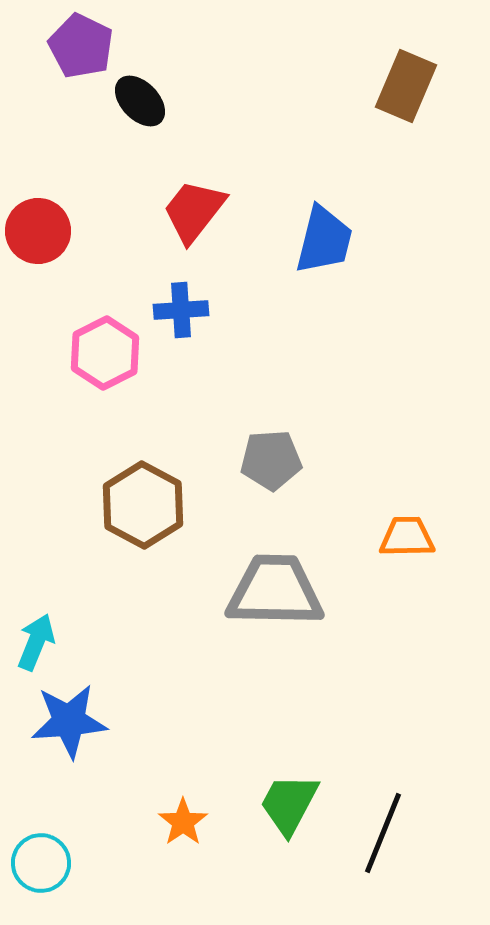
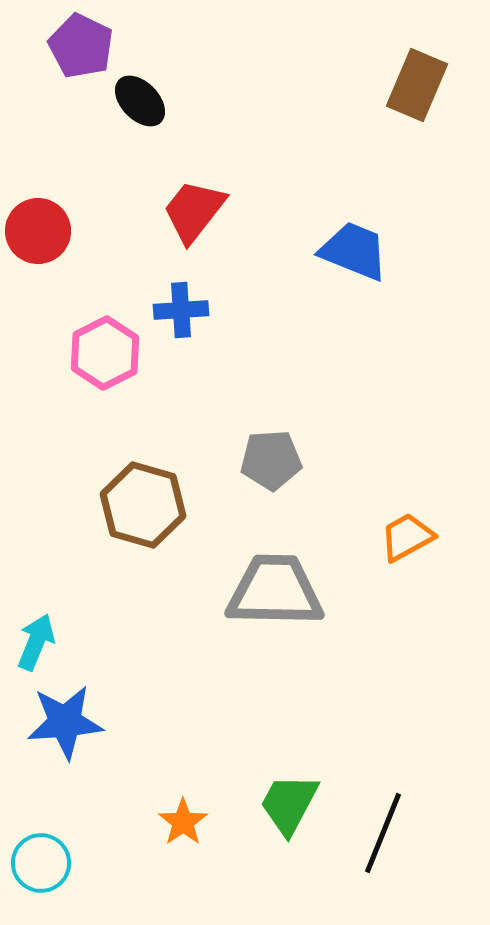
brown rectangle: moved 11 px right, 1 px up
blue trapezoid: moved 30 px right, 11 px down; rotated 82 degrees counterclockwise
brown hexagon: rotated 12 degrees counterclockwise
orange trapezoid: rotated 28 degrees counterclockwise
blue star: moved 4 px left, 1 px down
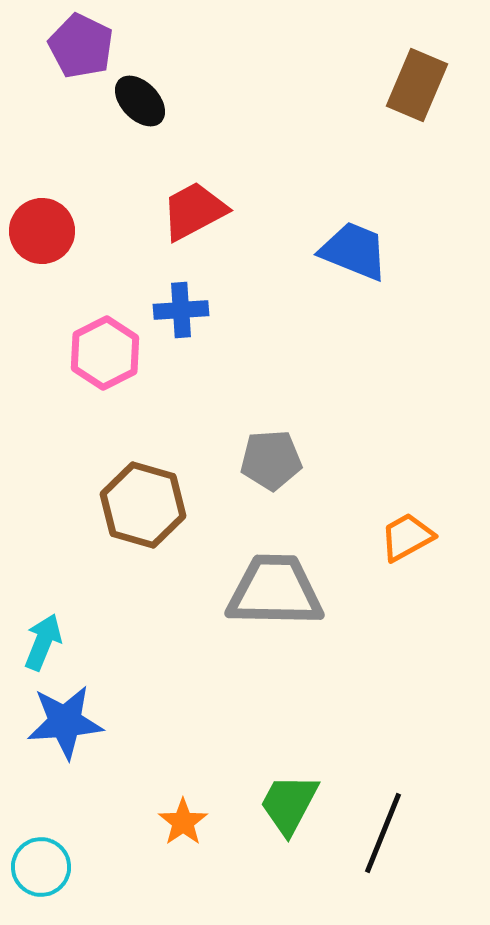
red trapezoid: rotated 24 degrees clockwise
red circle: moved 4 px right
cyan arrow: moved 7 px right
cyan circle: moved 4 px down
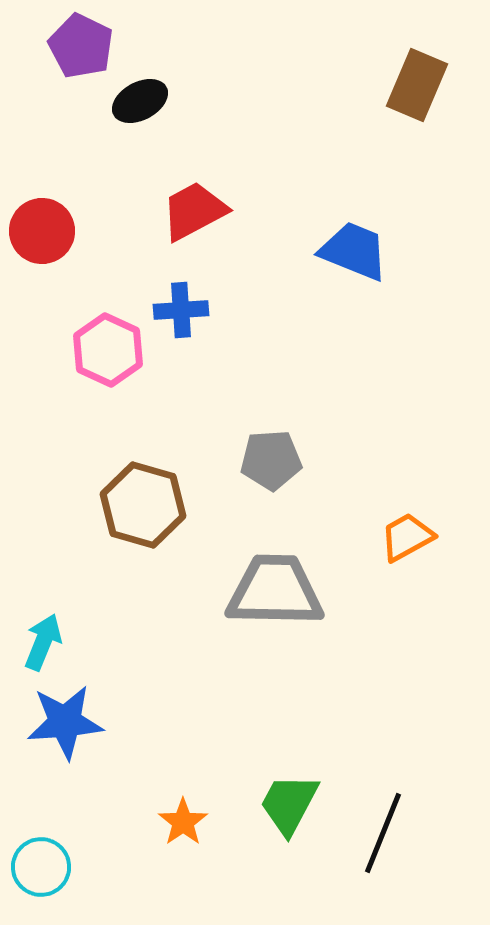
black ellipse: rotated 74 degrees counterclockwise
pink hexagon: moved 3 px right, 3 px up; rotated 8 degrees counterclockwise
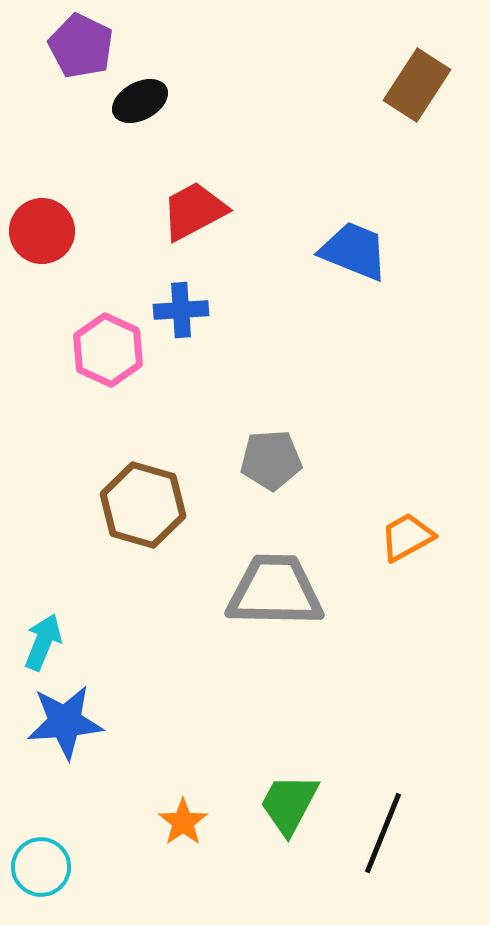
brown rectangle: rotated 10 degrees clockwise
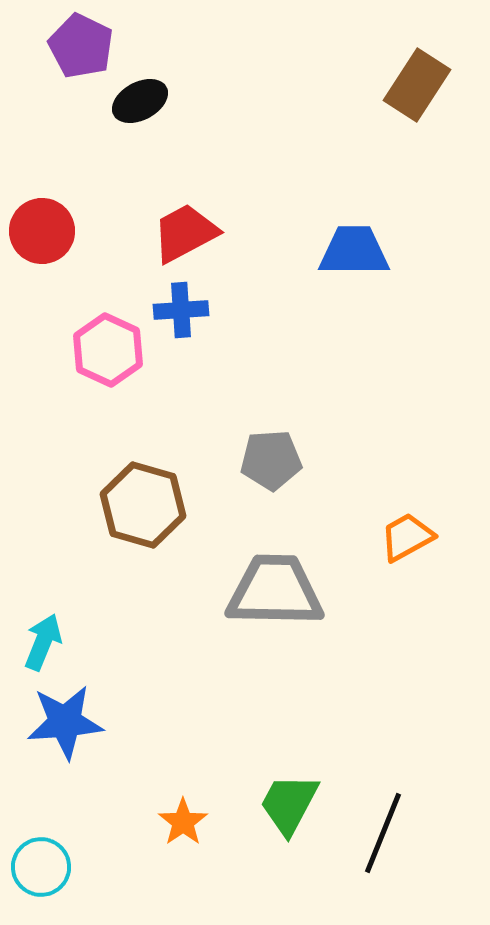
red trapezoid: moved 9 px left, 22 px down
blue trapezoid: rotated 22 degrees counterclockwise
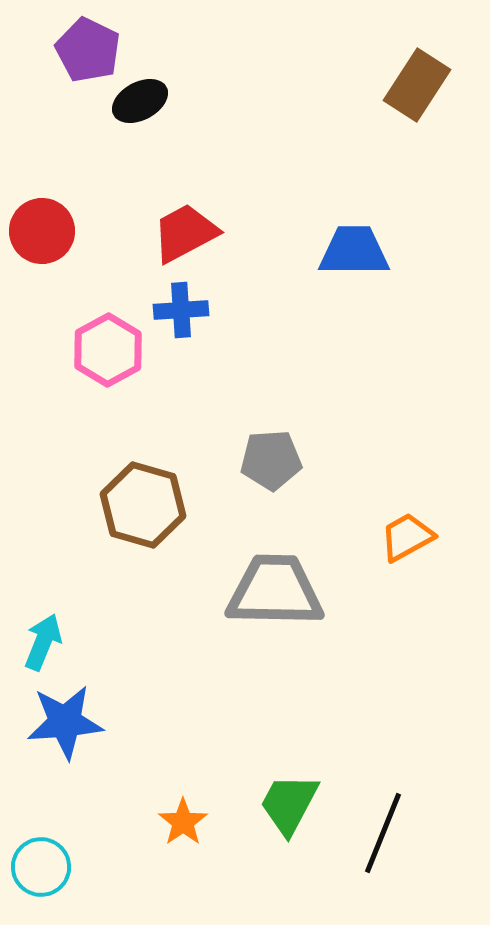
purple pentagon: moved 7 px right, 4 px down
pink hexagon: rotated 6 degrees clockwise
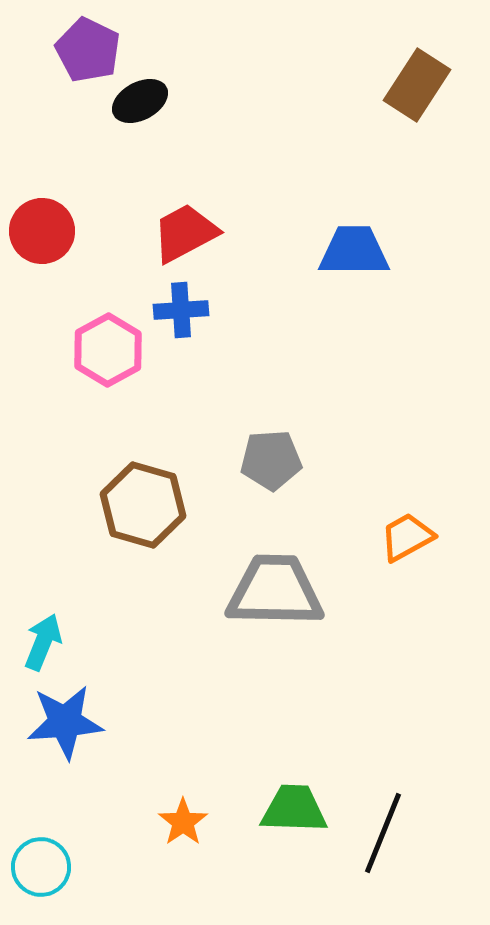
green trapezoid: moved 5 px right, 5 px down; rotated 64 degrees clockwise
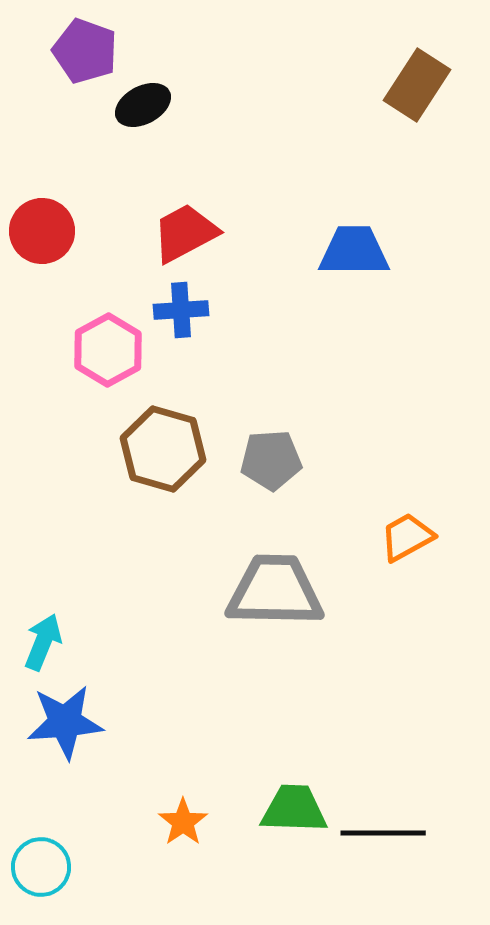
purple pentagon: moved 3 px left, 1 px down; rotated 6 degrees counterclockwise
black ellipse: moved 3 px right, 4 px down
brown hexagon: moved 20 px right, 56 px up
black line: rotated 68 degrees clockwise
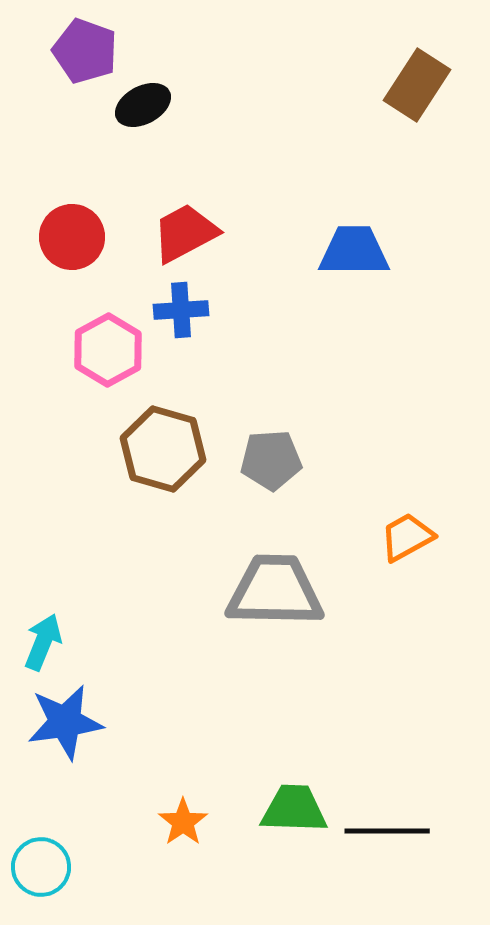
red circle: moved 30 px right, 6 px down
blue star: rotated 4 degrees counterclockwise
black line: moved 4 px right, 2 px up
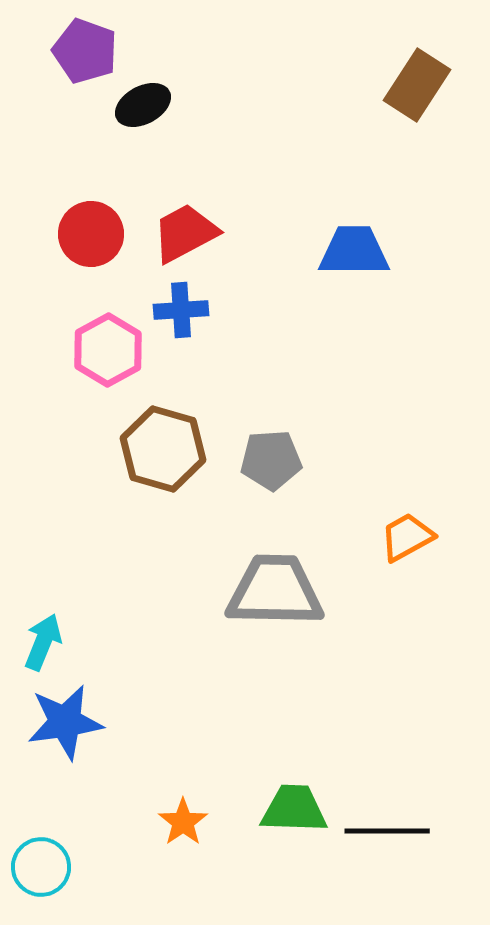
red circle: moved 19 px right, 3 px up
